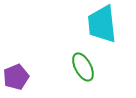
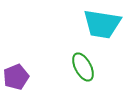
cyan trapezoid: rotated 75 degrees counterclockwise
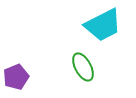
cyan trapezoid: moved 1 px right, 1 px down; rotated 36 degrees counterclockwise
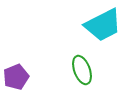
green ellipse: moved 1 px left, 3 px down; rotated 8 degrees clockwise
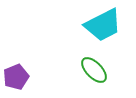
green ellipse: moved 12 px right; rotated 24 degrees counterclockwise
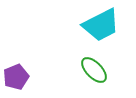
cyan trapezoid: moved 2 px left
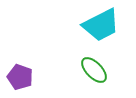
purple pentagon: moved 4 px right; rotated 30 degrees counterclockwise
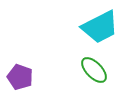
cyan trapezoid: moved 1 px left, 2 px down
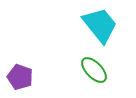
cyan trapezoid: moved 2 px up; rotated 102 degrees counterclockwise
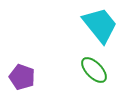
purple pentagon: moved 2 px right
